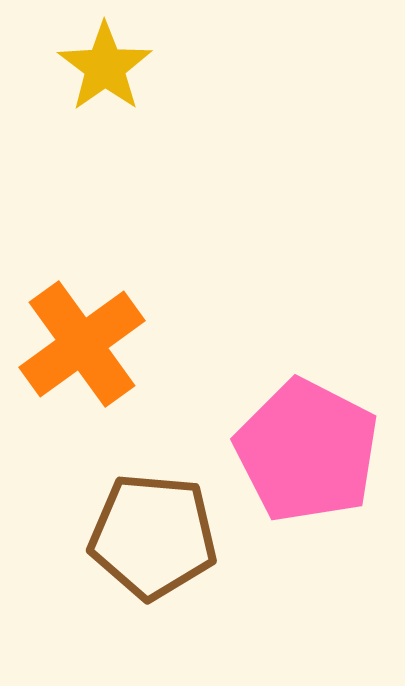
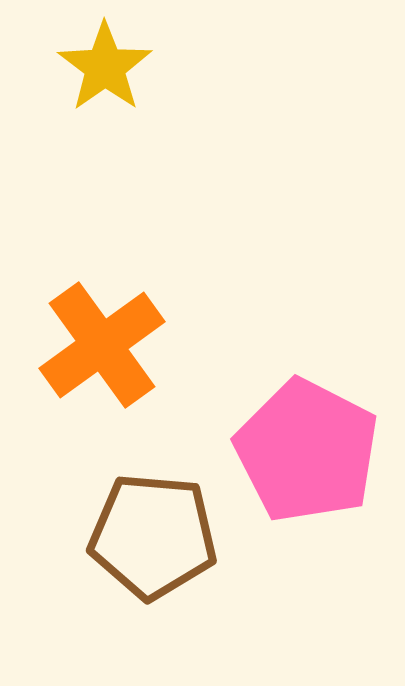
orange cross: moved 20 px right, 1 px down
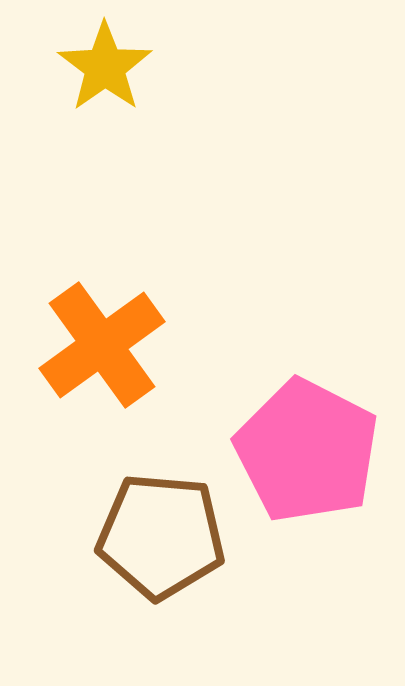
brown pentagon: moved 8 px right
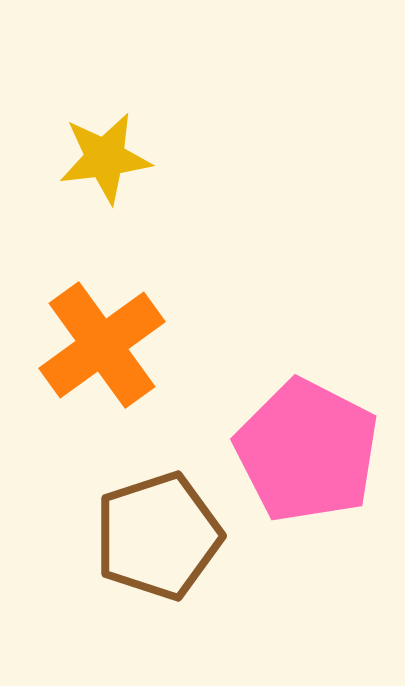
yellow star: moved 91 px down; rotated 28 degrees clockwise
brown pentagon: moved 3 px left; rotated 23 degrees counterclockwise
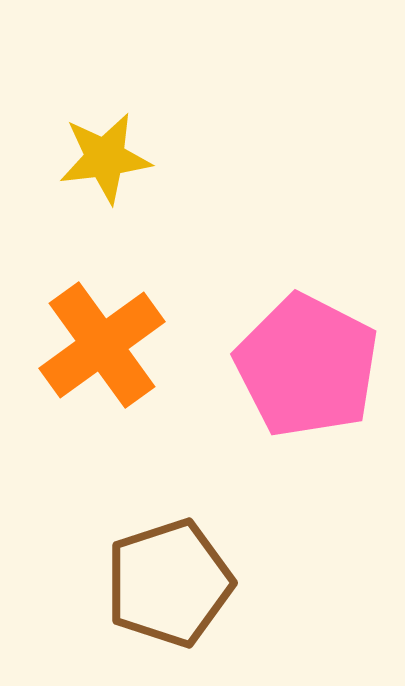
pink pentagon: moved 85 px up
brown pentagon: moved 11 px right, 47 px down
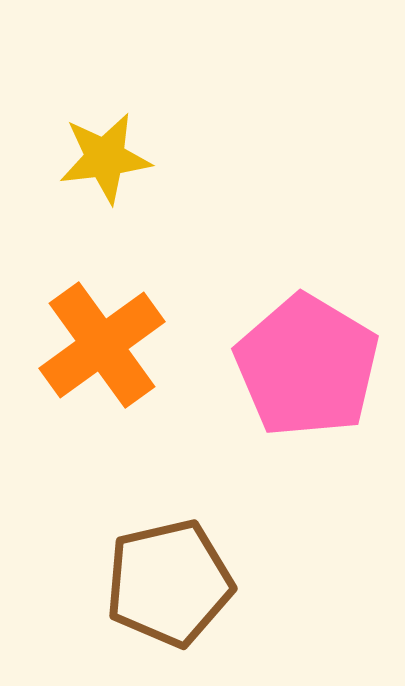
pink pentagon: rotated 4 degrees clockwise
brown pentagon: rotated 5 degrees clockwise
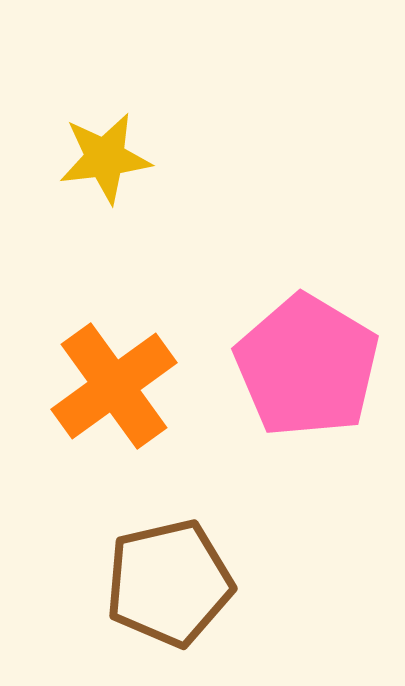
orange cross: moved 12 px right, 41 px down
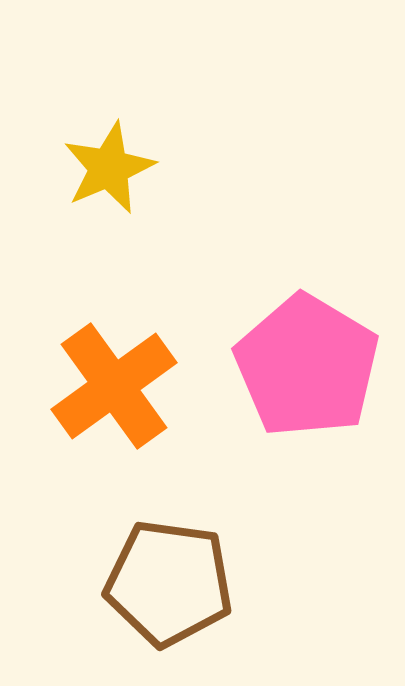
yellow star: moved 4 px right, 10 px down; rotated 16 degrees counterclockwise
brown pentagon: rotated 21 degrees clockwise
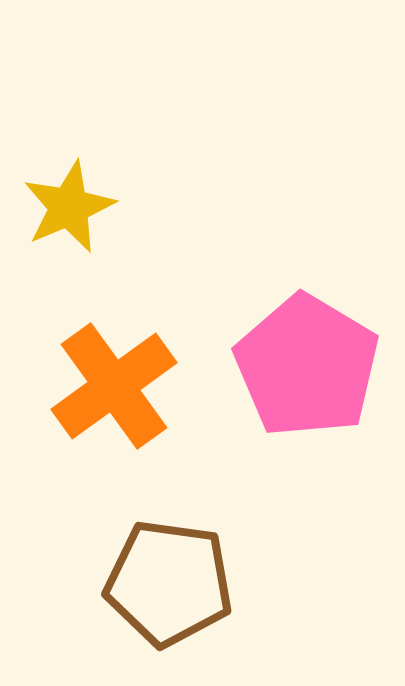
yellow star: moved 40 px left, 39 px down
